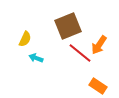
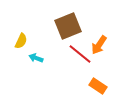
yellow semicircle: moved 4 px left, 2 px down
red line: moved 1 px down
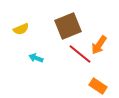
yellow semicircle: moved 12 px up; rotated 42 degrees clockwise
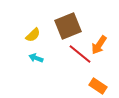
yellow semicircle: moved 12 px right, 6 px down; rotated 21 degrees counterclockwise
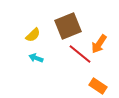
orange arrow: moved 1 px up
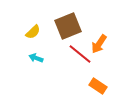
yellow semicircle: moved 3 px up
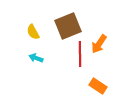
yellow semicircle: rotated 105 degrees clockwise
red line: rotated 50 degrees clockwise
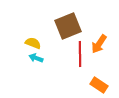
yellow semicircle: moved 11 px down; rotated 140 degrees clockwise
orange rectangle: moved 1 px right, 1 px up
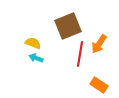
red line: rotated 10 degrees clockwise
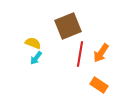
orange arrow: moved 2 px right, 9 px down
cyan arrow: rotated 72 degrees counterclockwise
